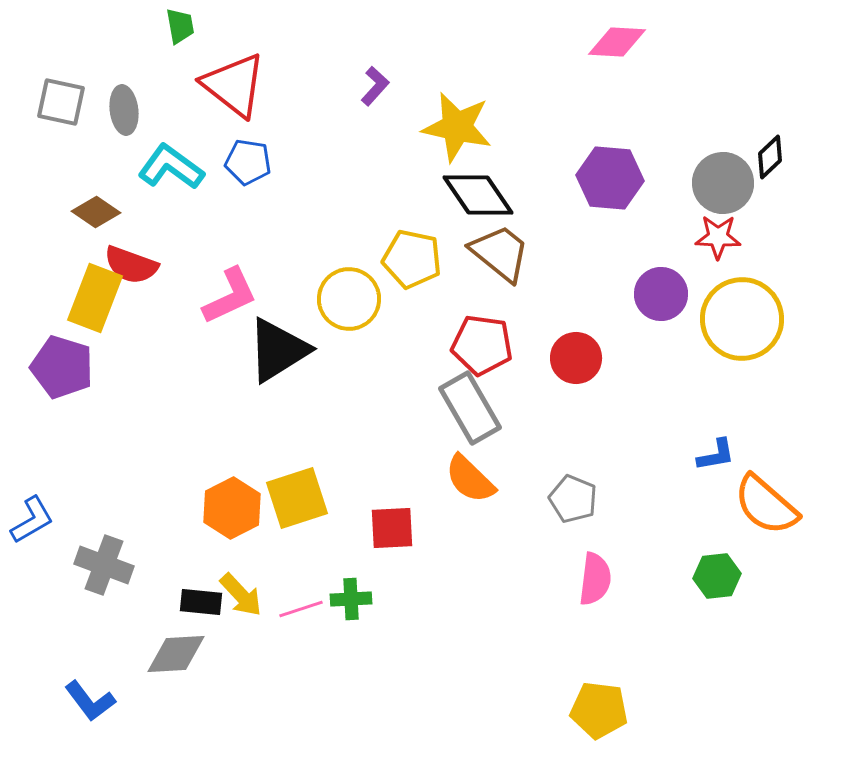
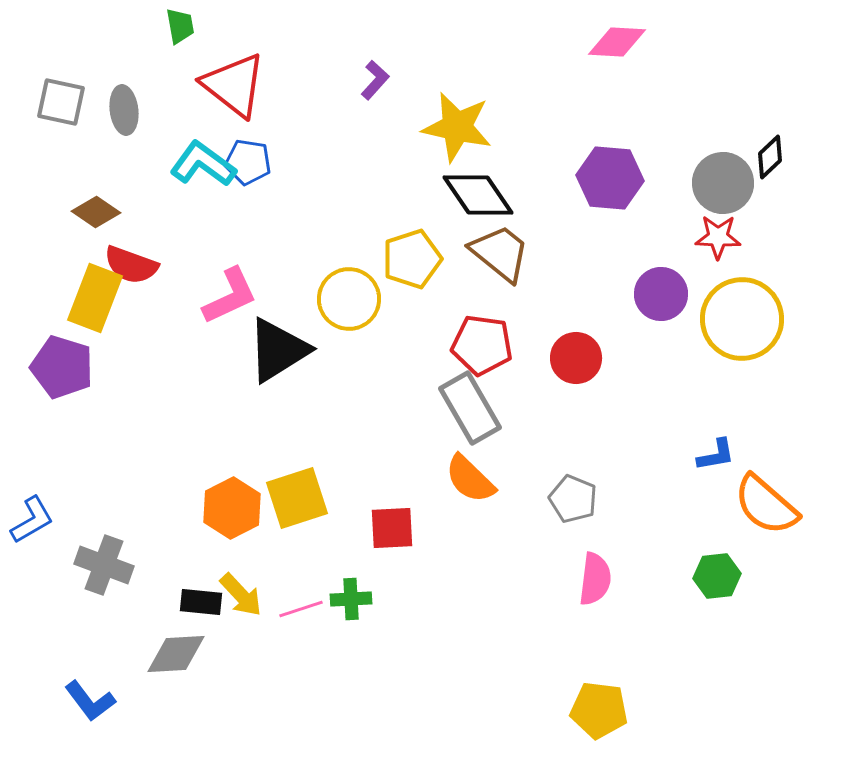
purple L-shape at (375, 86): moved 6 px up
cyan L-shape at (171, 167): moved 32 px right, 3 px up
yellow pentagon at (412, 259): rotated 30 degrees counterclockwise
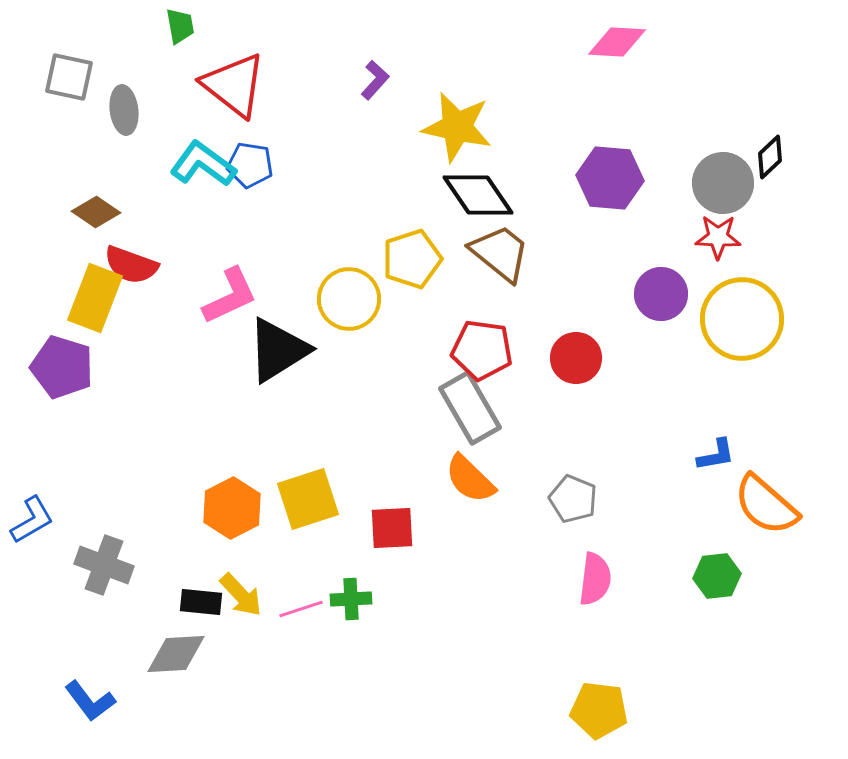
gray square at (61, 102): moved 8 px right, 25 px up
blue pentagon at (248, 162): moved 2 px right, 3 px down
red pentagon at (482, 345): moved 5 px down
yellow square at (297, 498): moved 11 px right, 1 px down
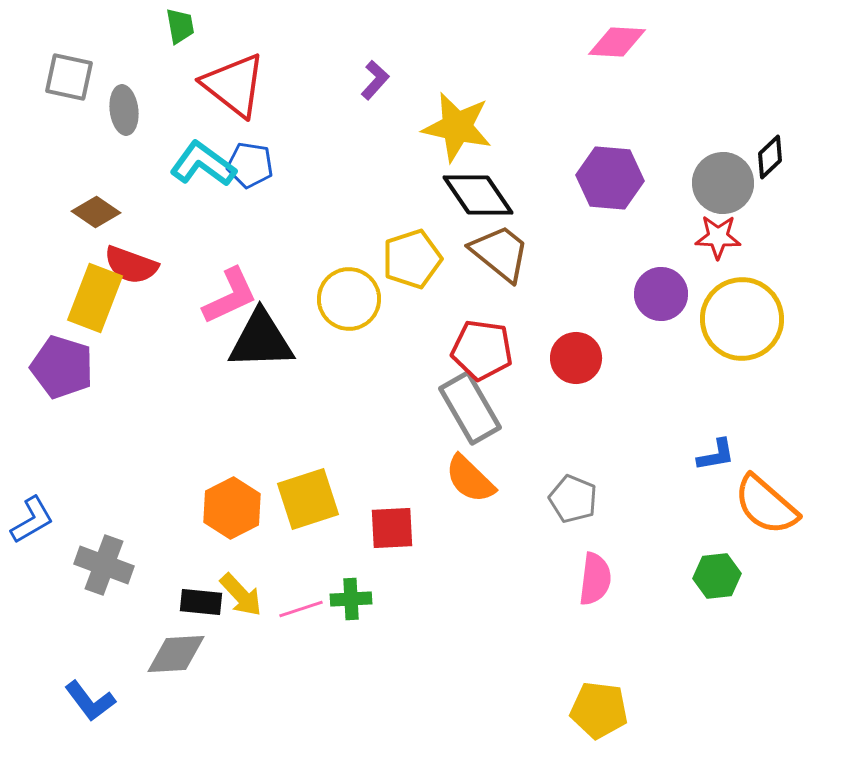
black triangle at (278, 350): moved 17 px left, 10 px up; rotated 30 degrees clockwise
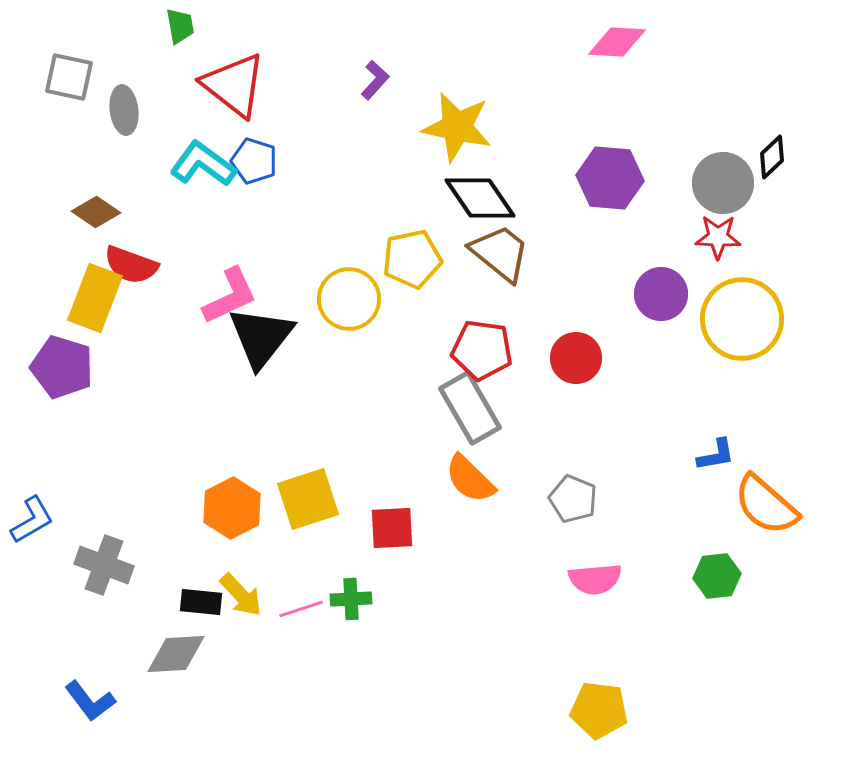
black diamond at (770, 157): moved 2 px right
blue pentagon at (250, 165): moved 4 px right, 4 px up; rotated 9 degrees clockwise
black diamond at (478, 195): moved 2 px right, 3 px down
yellow pentagon at (412, 259): rotated 6 degrees clockwise
black triangle at (261, 340): moved 3 px up; rotated 50 degrees counterclockwise
pink semicircle at (595, 579): rotated 78 degrees clockwise
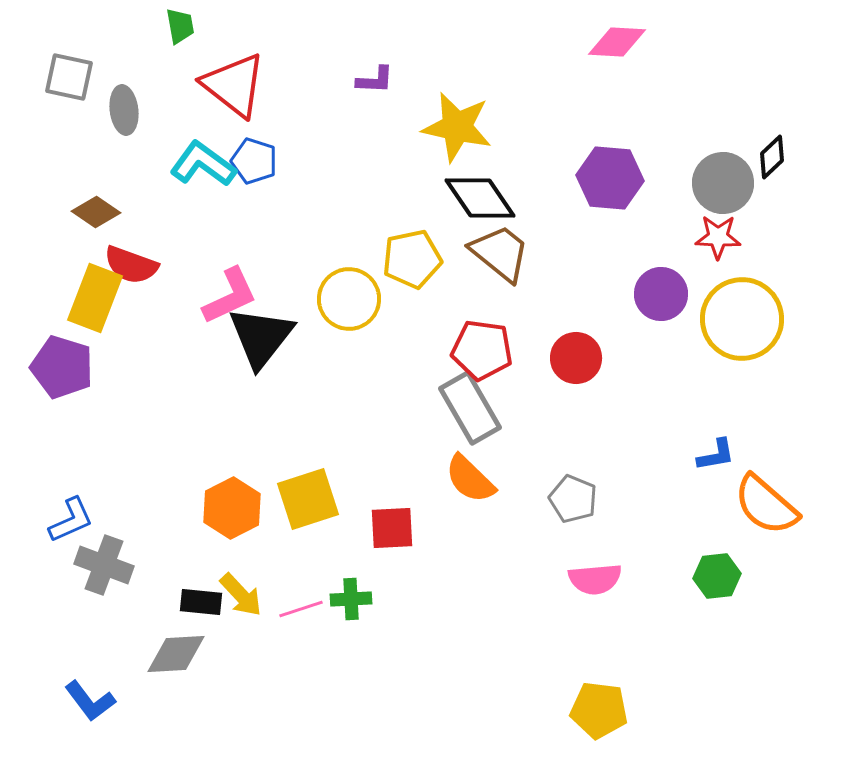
purple L-shape at (375, 80): rotated 51 degrees clockwise
blue L-shape at (32, 520): moved 39 px right; rotated 6 degrees clockwise
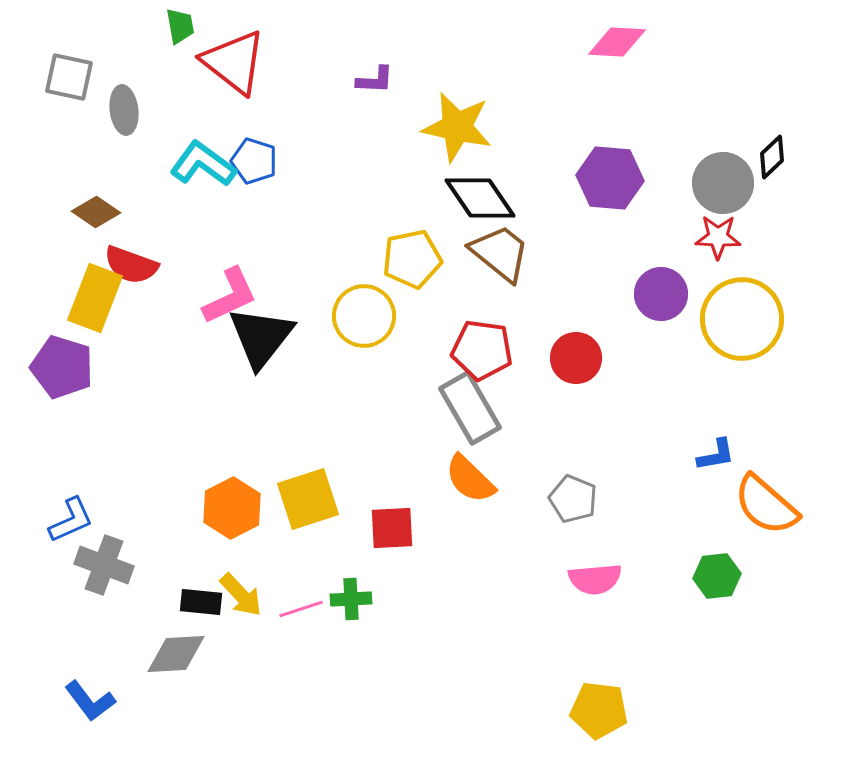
red triangle at (234, 85): moved 23 px up
yellow circle at (349, 299): moved 15 px right, 17 px down
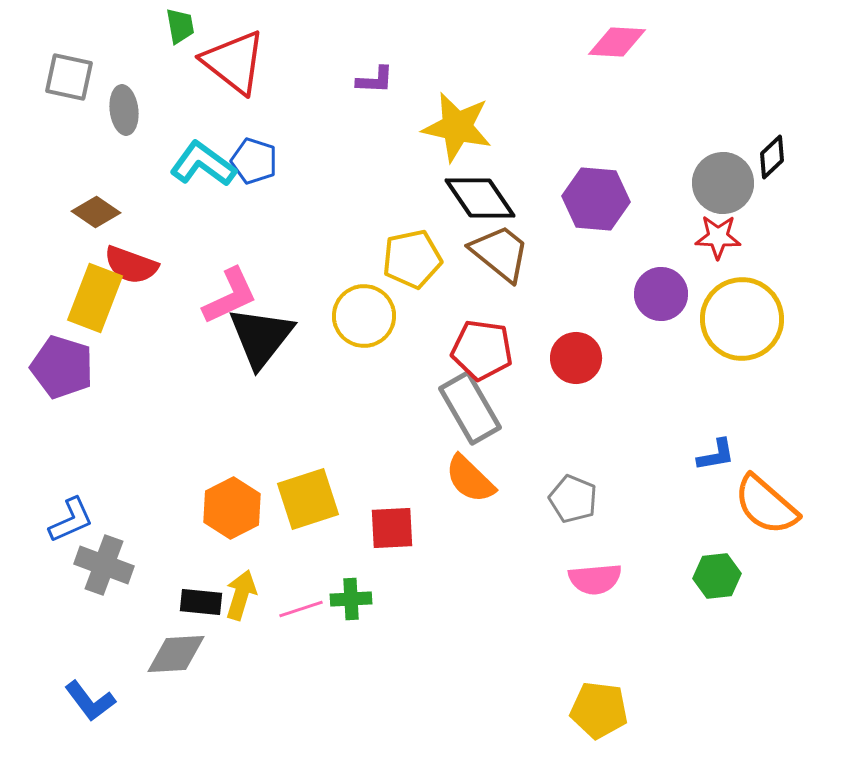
purple hexagon at (610, 178): moved 14 px left, 21 px down
yellow arrow at (241, 595): rotated 120 degrees counterclockwise
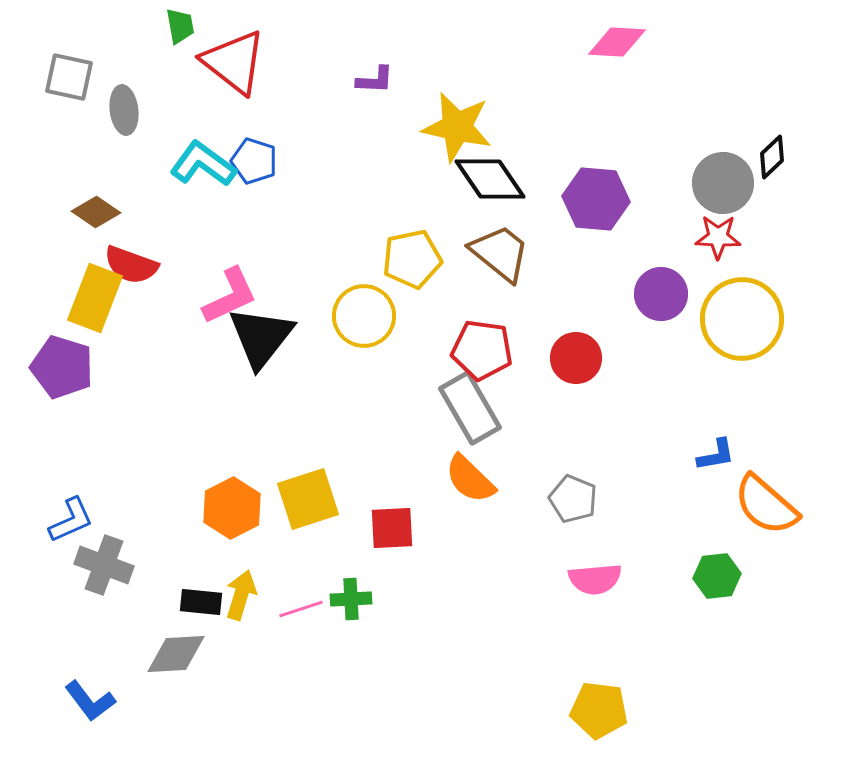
black diamond at (480, 198): moved 10 px right, 19 px up
